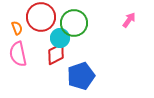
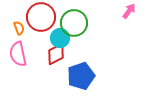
pink arrow: moved 9 px up
orange semicircle: moved 2 px right
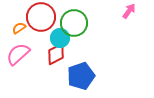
orange semicircle: rotated 104 degrees counterclockwise
pink semicircle: rotated 60 degrees clockwise
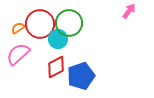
red circle: moved 1 px left, 7 px down
green circle: moved 5 px left
orange semicircle: moved 1 px left
cyan circle: moved 2 px left, 1 px down
red diamond: moved 13 px down
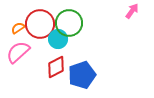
pink arrow: moved 3 px right
pink semicircle: moved 2 px up
blue pentagon: moved 1 px right, 1 px up
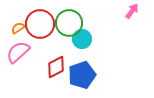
cyan circle: moved 24 px right
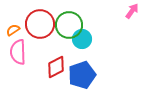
green circle: moved 2 px down
orange semicircle: moved 5 px left, 2 px down
pink semicircle: rotated 50 degrees counterclockwise
